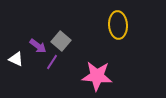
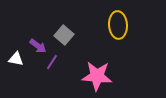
gray square: moved 3 px right, 6 px up
white triangle: rotated 14 degrees counterclockwise
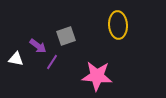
gray square: moved 2 px right, 1 px down; rotated 30 degrees clockwise
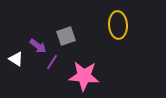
white triangle: rotated 21 degrees clockwise
pink star: moved 13 px left
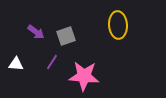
purple arrow: moved 2 px left, 14 px up
white triangle: moved 5 px down; rotated 28 degrees counterclockwise
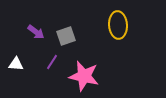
pink star: rotated 8 degrees clockwise
